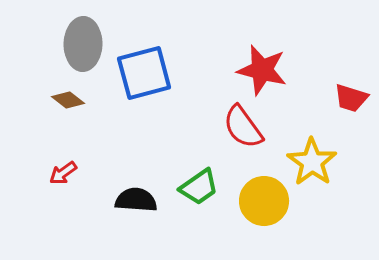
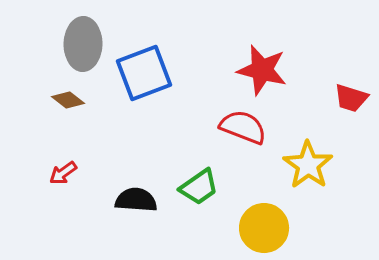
blue square: rotated 6 degrees counterclockwise
red semicircle: rotated 147 degrees clockwise
yellow star: moved 4 px left, 3 px down
yellow circle: moved 27 px down
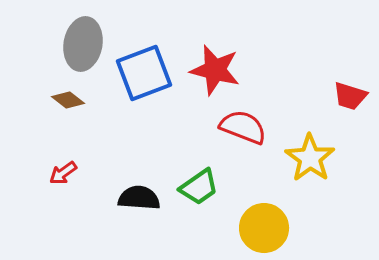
gray ellipse: rotated 9 degrees clockwise
red star: moved 47 px left
red trapezoid: moved 1 px left, 2 px up
yellow star: moved 2 px right, 7 px up
black semicircle: moved 3 px right, 2 px up
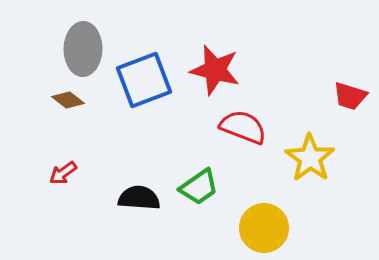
gray ellipse: moved 5 px down; rotated 9 degrees counterclockwise
blue square: moved 7 px down
